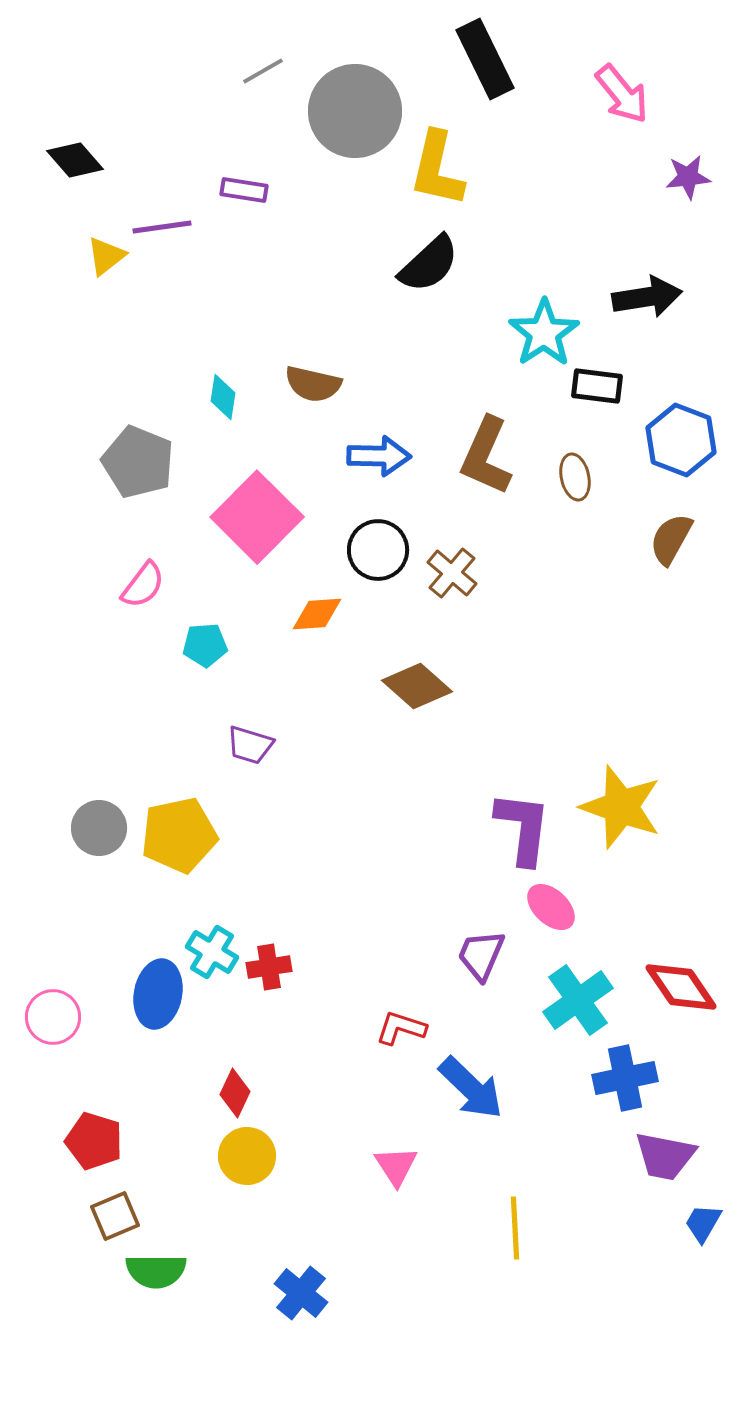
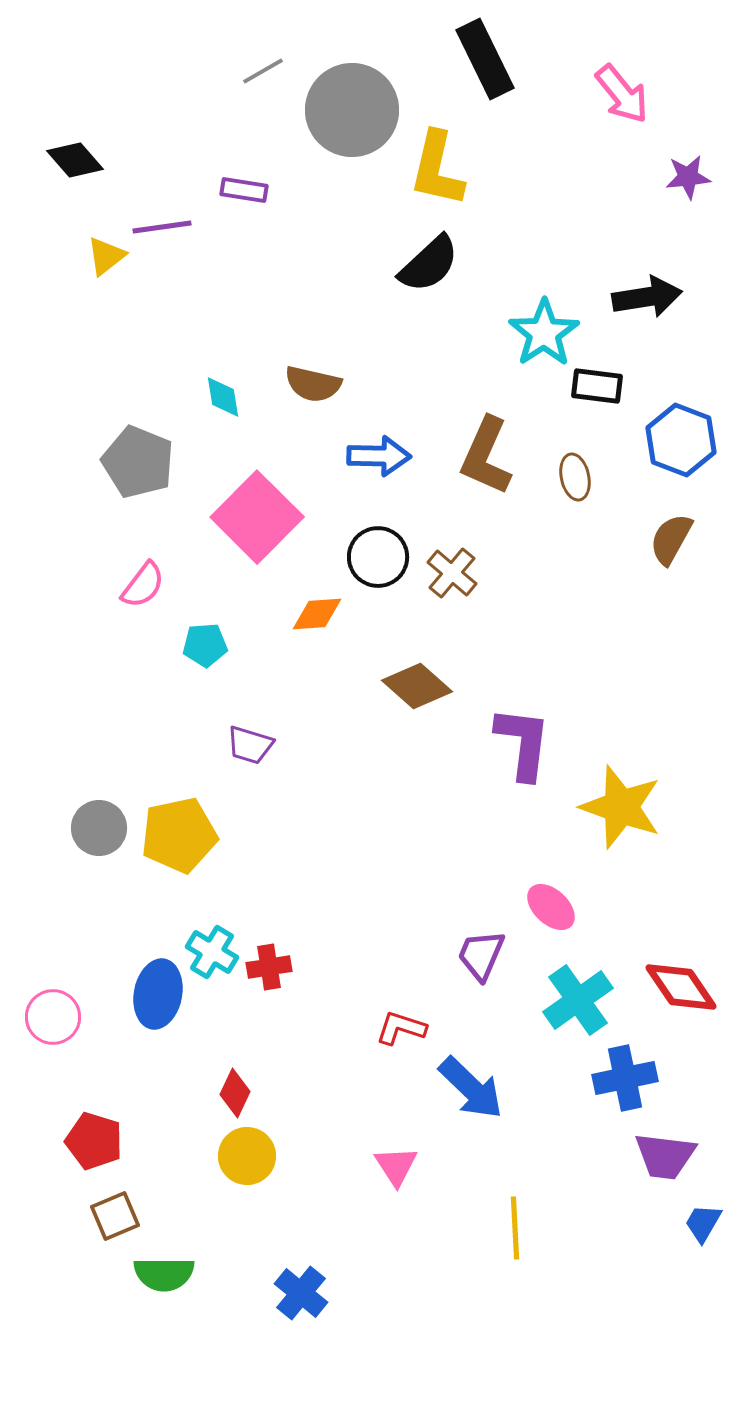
gray circle at (355, 111): moved 3 px left, 1 px up
cyan diamond at (223, 397): rotated 18 degrees counterclockwise
black circle at (378, 550): moved 7 px down
purple L-shape at (523, 828): moved 85 px up
purple trapezoid at (665, 1156): rotated 4 degrees counterclockwise
green semicircle at (156, 1271): moved 8 px right, 3 px down
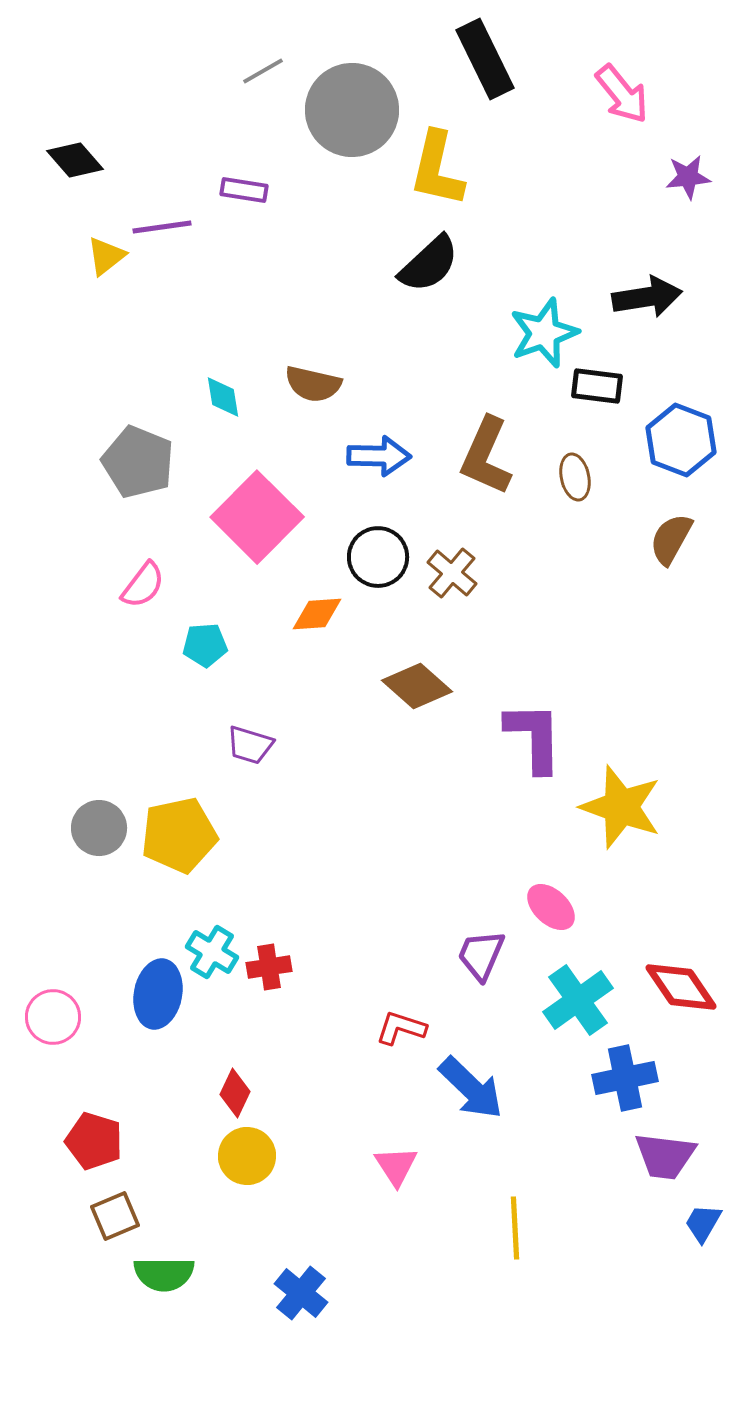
cyan star at (544, 333): rotated 14 degrees clockwise
purple L-shape at (523, 743): moved 11 px right, 6 px up; rotated 8 degrees counterclockwise
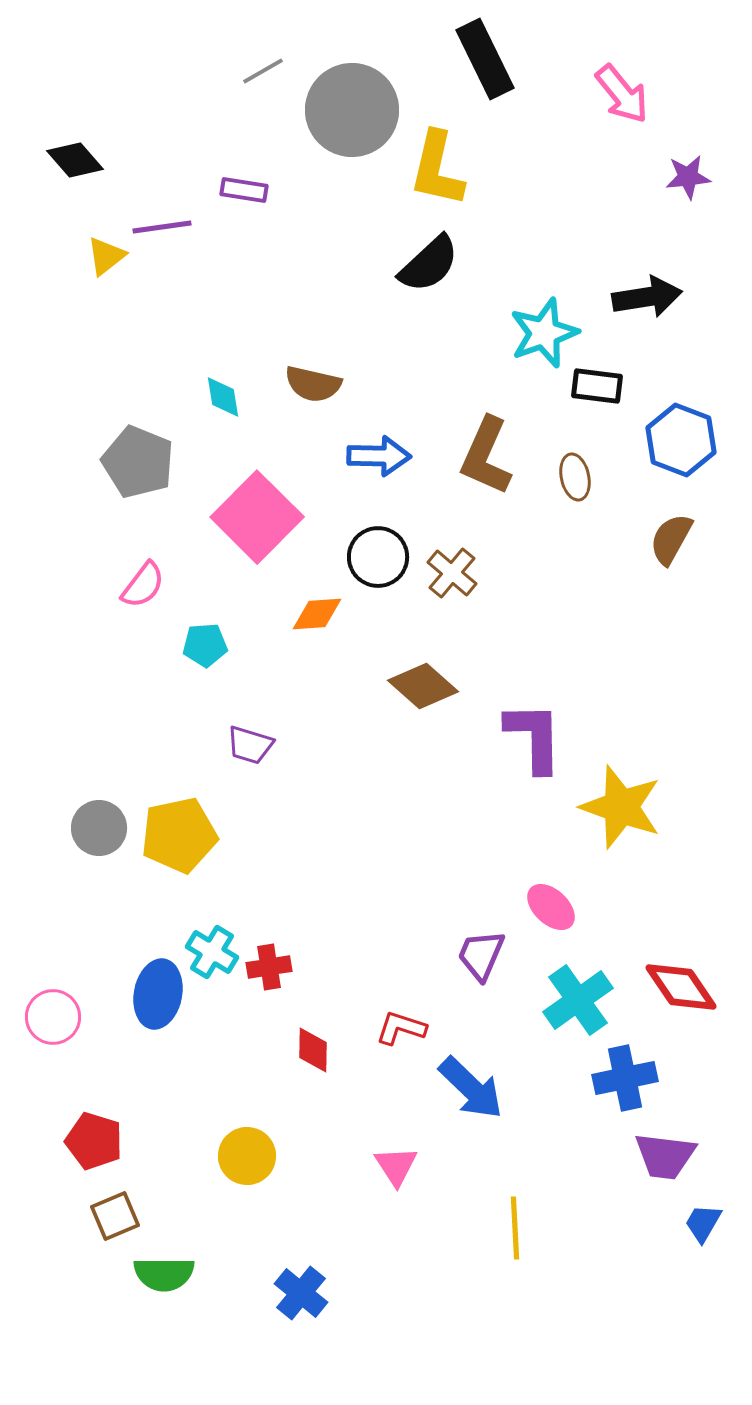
brown diamond at (417, 686): moved 6 px right
red diamond at (235, 1093): moved 78 px right, 43 px up; rotated 24 degrees counterclockwise
